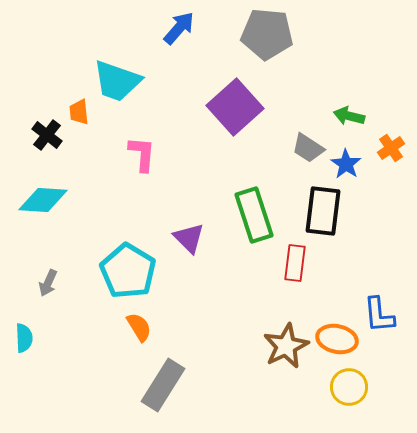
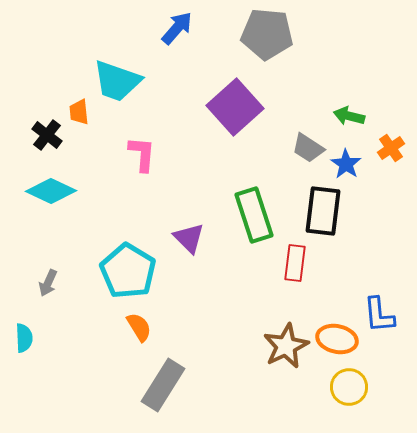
blue arrow: moved 2 px left
cyan diamond: moved 8 px right, 9 px up; rotated 21 degrees clockwise
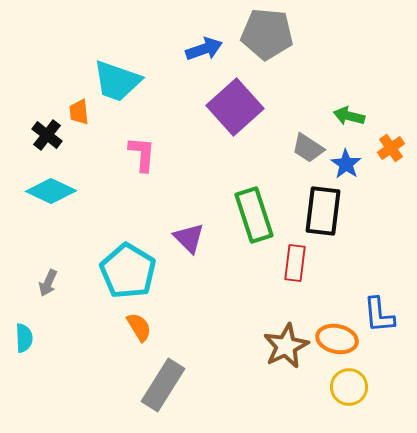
blue arrow: moved 27 px right, 21 px down; rotated 30 degrees clockwise
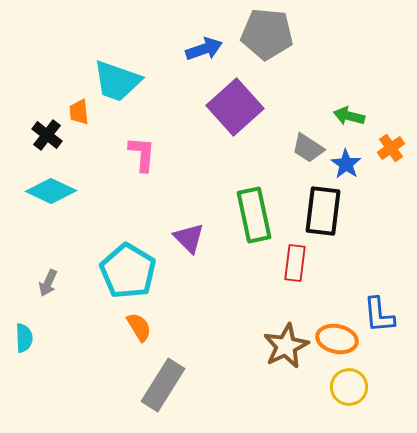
green rectangle: rotated 6 degrees clockwise
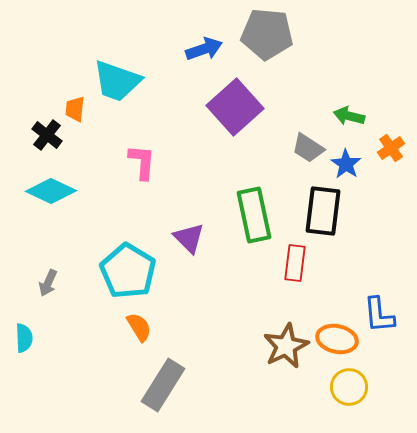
orange trapezoid: moved 4 px left, 3 px up; rotated 12 degrees clockwise
pink L-shape: moved 8 px down
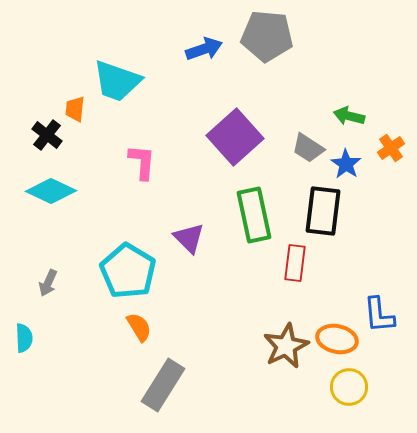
gray pentagon: moved 2 px down
purple square: moved 30 px down
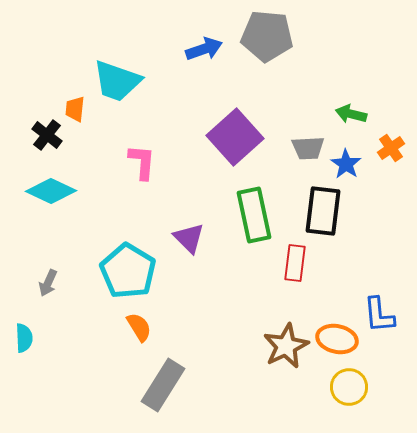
green arrow: moved 2 px right, 2 px up
gray trapezoid: rotated 36 degrees counterclockwise
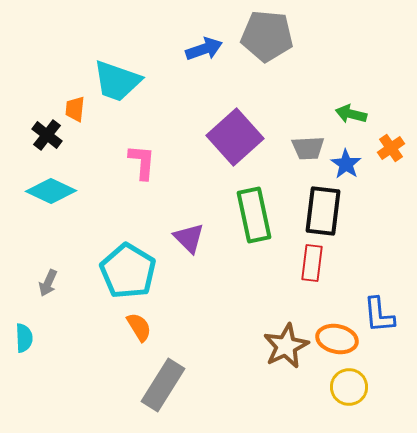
red rectangle: moved 17 px right
